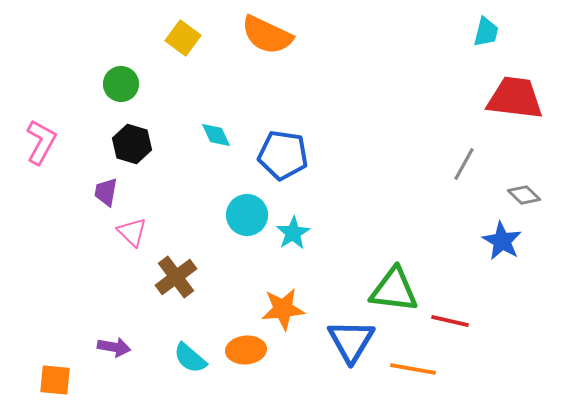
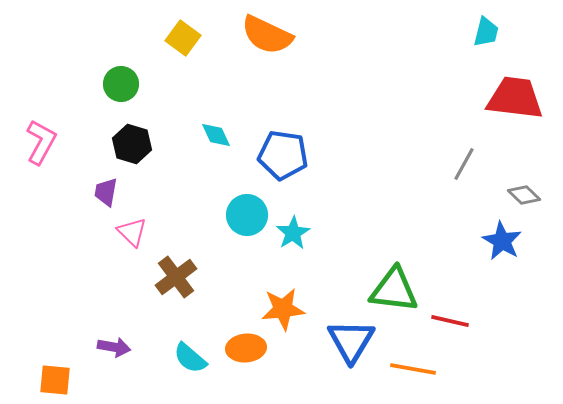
orange ellipse: moved 2 px up
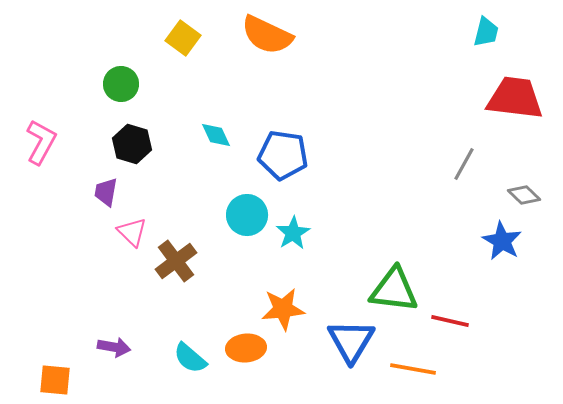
brown cross: moved 16 px up
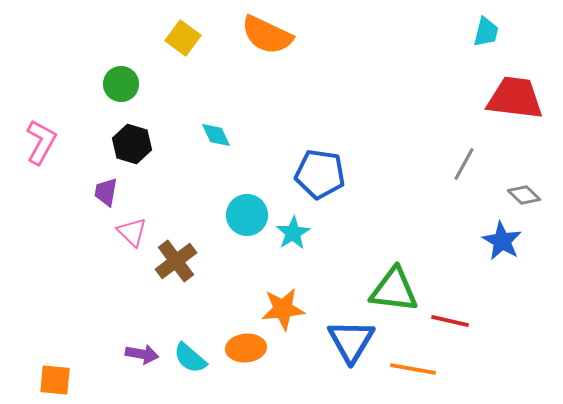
blue pentagon: moved 37 px right, 19 px down
purple arrow: moved 28 px right, 7 px down
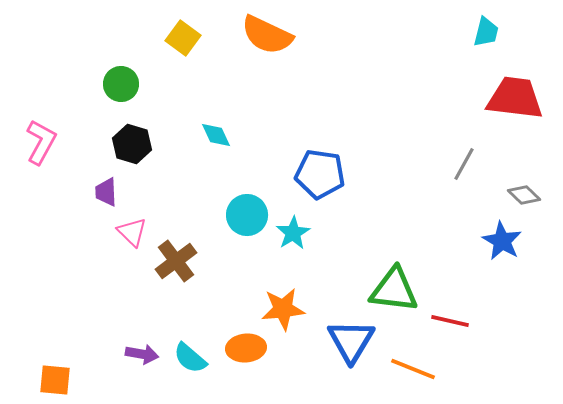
purple trapezoid: rotated 12 degrees counterclockwise
orange line: rotated 12 degrees clockwise
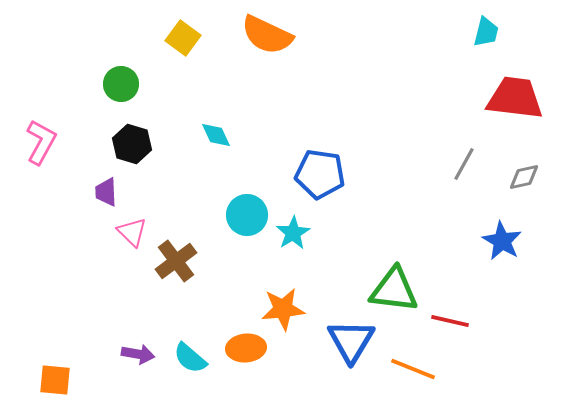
gray diamond: moved 18 px up; rotated 56 degrees counterclockwise
purple arrow: moved 4 px left
